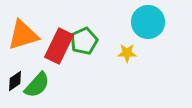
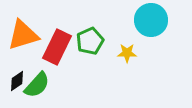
cyan circle: moved 3 px right, 2 px up
green pentagon: moved 6 px right
red rectangle: moved 2 px left, 1 px down
black diamond: moved 2 px right
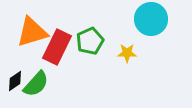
cyan circle: moved 1 px up
orange triangle: moved 9 px right, 3 px up
black diamond: moved 2 px left
green semicircle: moved 1 px left, 1 px up
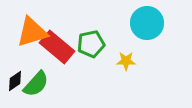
cyan circle: moved 4 px left, 4 px down
green pentagon: moved 1 px right, 3 px down; rotated 12 degrees clockwise
red rectangle: rotated 76 degrees counterclockwise
yellow star: moved 1 px left, 8 px down
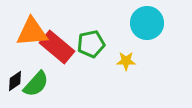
orange triangle: rotated 12 degrees clockwise
